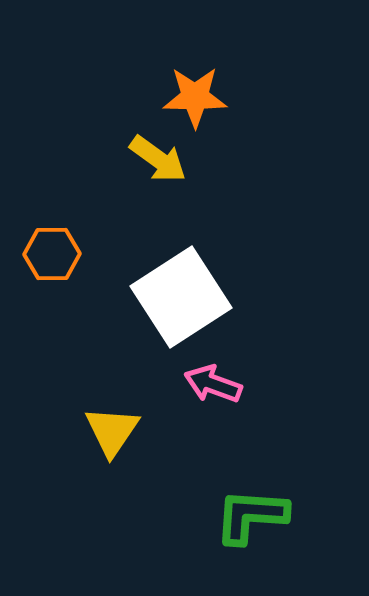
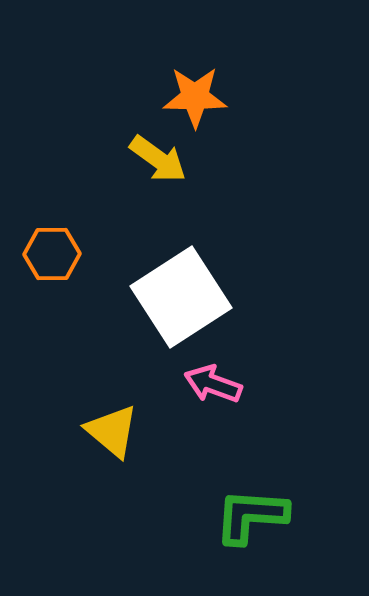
yellow triangle: rotated 24 degrees counterclockwise
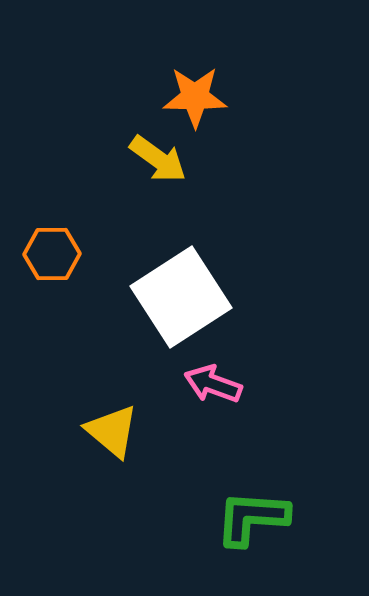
green L-shape: moved 1 px right, 2 px down
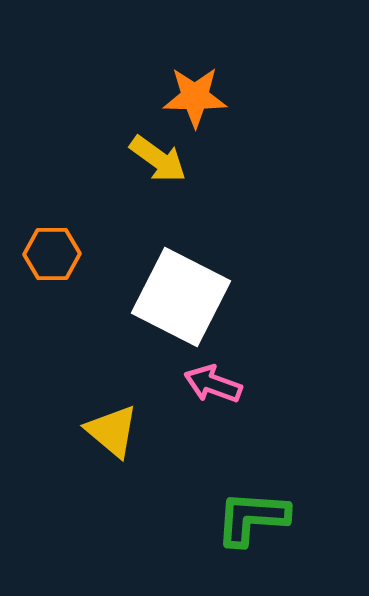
white square: rotated 30 degrees counterclockwise
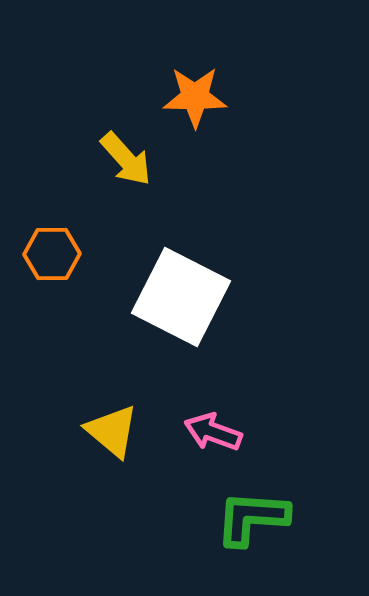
yellow arrow: moved 32 px left; rotated 12 degrees clockwise
pink arrow: moved 48 px down
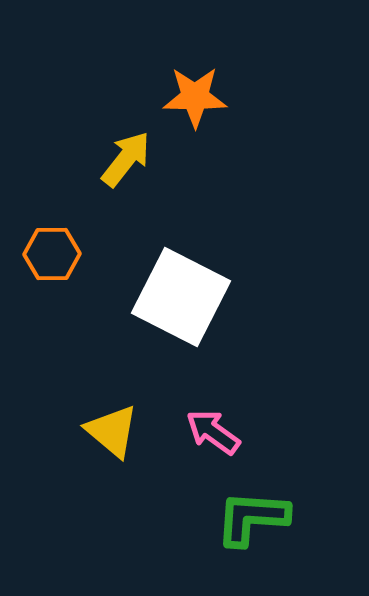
yellow arrow: rotated 100 degrees counterclockwise
pink arrow: rotated 16 degrees clockwise
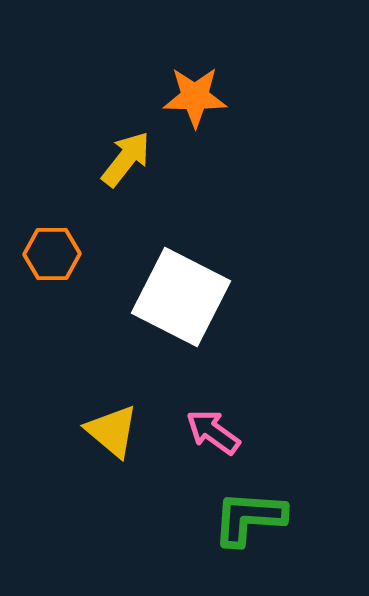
green L-shape: moved 3 px left
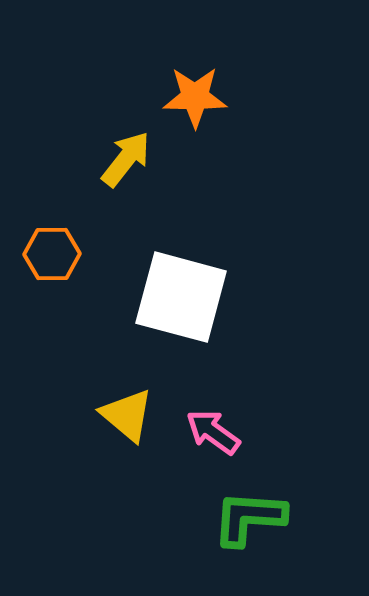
white square: rotated 12 degrees counterclockwise
yellow triangle: moved 15 px right, 16 px up
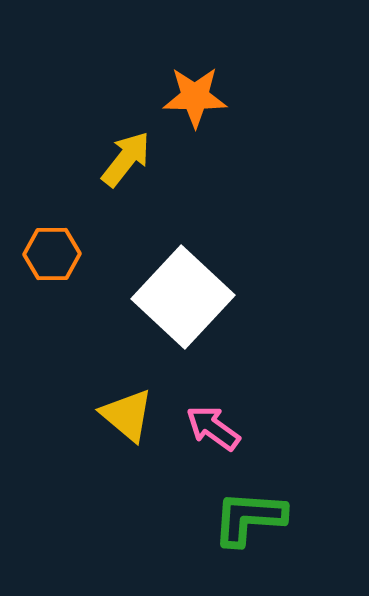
white square: moved 2 px right; rotated 28 degrees clockwise
pink arrow: moved 4 px up
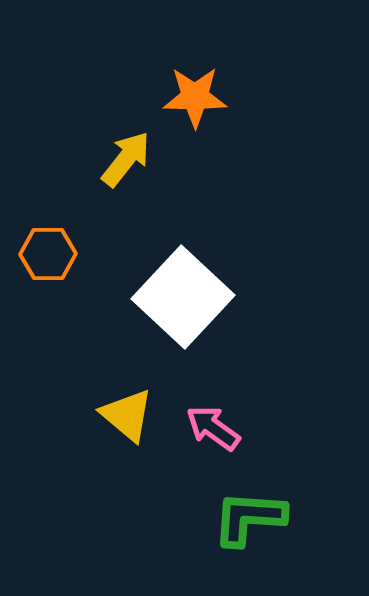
orange hexagon: moved 4 px left
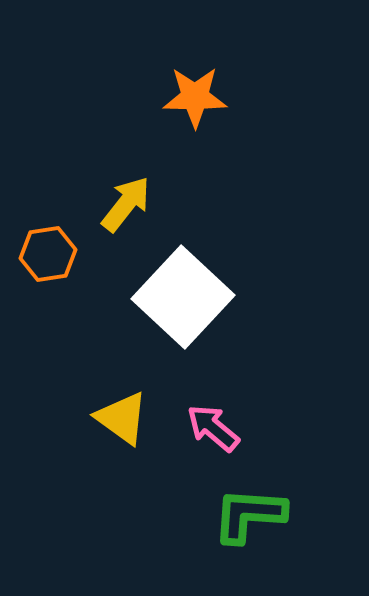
yellow arrow: moved 45 px down
orange hexagon: rotated 8 degrees counterclockwise
yellow triangle: moved 5 px left, 3 px down; rotated 4 degrees counterclockwise
pink arrow: rotated 4 degrees clockwise
green L-shape: moved 3 px up
